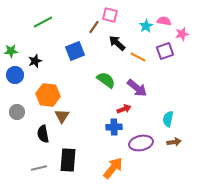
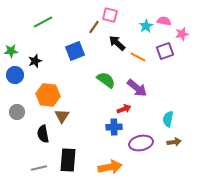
orange arrow: moved 3 px left, 1 px up; rotated 40 degrees clockwise
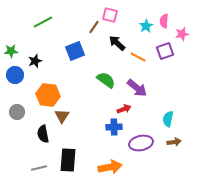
pink semicircle: rotated 96 degrees counterclockwise
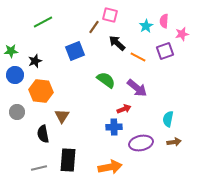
orange hexagon: moved 7 px left, 4 px up
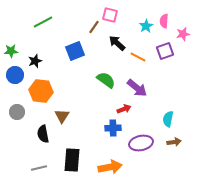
pink star: moved 1 px right
blue cross: moved 1 px left, 1 px down
black rectangle: moved 4 px right
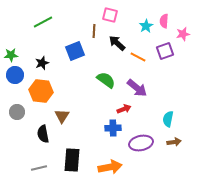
brown line: moved 4 px down; rotated 32 degrees counterclockwise
green star: moved 4 px down
black star: moved 7 px right, 2 px down
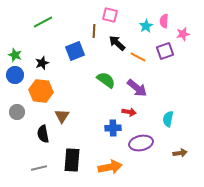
green star: moved 4 px right; rotated 24 degrees clockwise
red arrow: moved 5 px right, 3 px down; rotated 32 degrees clockwise
brown arrow: moved 6 px right, 11 px down
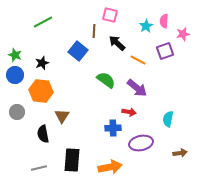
blue square: moved 3 px right; rotated 30 degrees counterclockwise
orange line: moved 3 px down
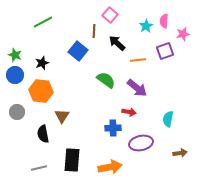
pink square: rotated 28 degrees clockwise
orange line: rotated 35 degrees counterclockwise
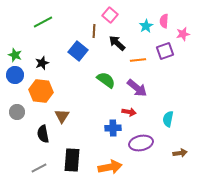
gray line: rotated 14 degrees counterclockwise
